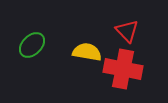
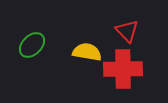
red cross: rotated 12 degrees counterclockwise
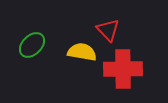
red triangle: moved 19 px left, 1 px up
yellow semicircle: moved 5 px left
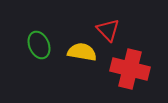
green ellipse: moved 7 px right; rotated 68 degrees counterclockwise
red cross: moved 7 px right; rotated 15 degrees clockwise
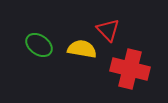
green ellipse: rotated 32 degrees counterclockwise
yellow semicircle: moved 3 px up
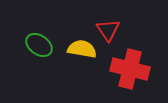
red triangle: rotated 10 degrees clockwise
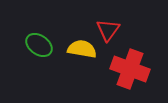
red triangle: rotated 10 degrees clockwise
red cross: rotated 6 degrees clockwise
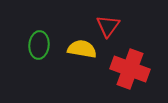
red triangle: moved 4 px up
green ellipse: rotated 60 degrees clockwise
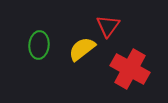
yellow semicircle: rotated 48 degrees counterclockwise
red cross: rotated 9 degrees clockwise
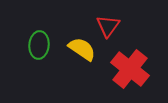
yellow semicircle: rotated 72 degrees clockwise
red cross: rotated 9 degrees clockwise
